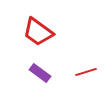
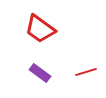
red trapezoid: moved 2 px right, 3 px up
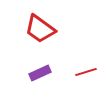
purple rectangle: rotated 60 degrees counterclockwise
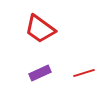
red line: moved 2 px left, 1 px down
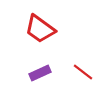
red line: moved 1 px left, 1 px up; rotated 55 degrees clockwise
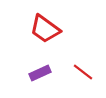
red trapezoid: moved 5 px right
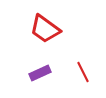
red line: rotated 25 degrees clockwise
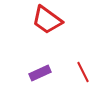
red trapezoid: moved 2 px right, 9 px up
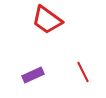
purple rectangle: moved 7 px left, 2 px down
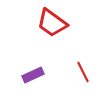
red trapezoid: moved 5 px right, 3 px down
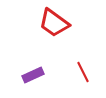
red trapezoid: moved 2 px right
